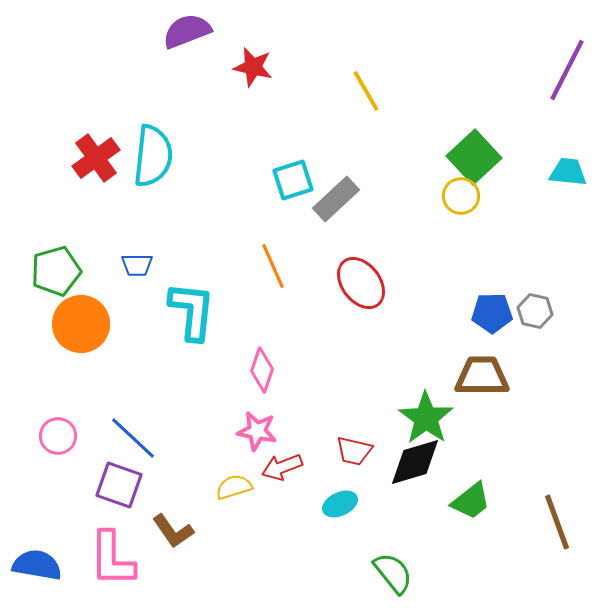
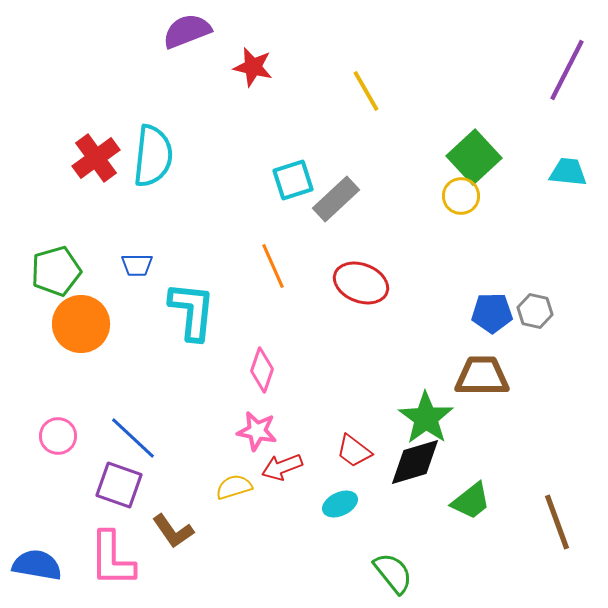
red ellipse: rotated 32 degrees counterclockwise
red trapezoid: rotated 24 degrees clockwise
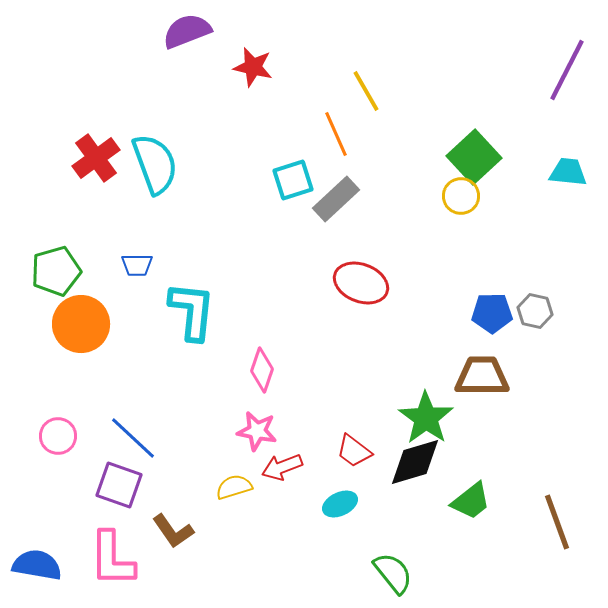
cyan semicircle: moved 2 px right, 8 px down; rotated 26 degrees counterclockwise
orange line: moved 63 px right, 132 px up
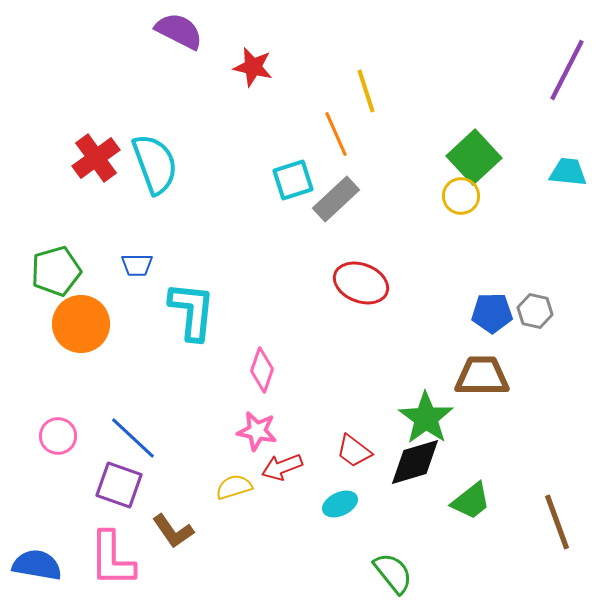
purple semicircle: moved 8 px left; rotated 48 degrees clockwise
yellow line: rotated 12 degrees clockwise
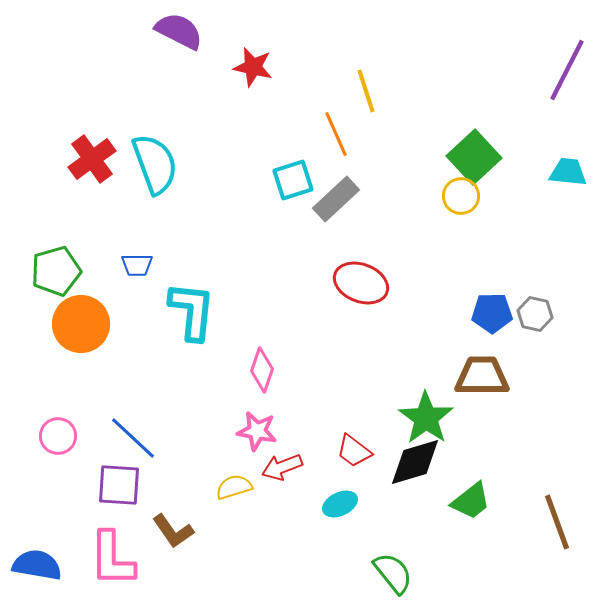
red cross: moved 4 px left, 1 px down
gray hexagon: moved 3 px down
purple square: rotated 15 degrees counterclockwise
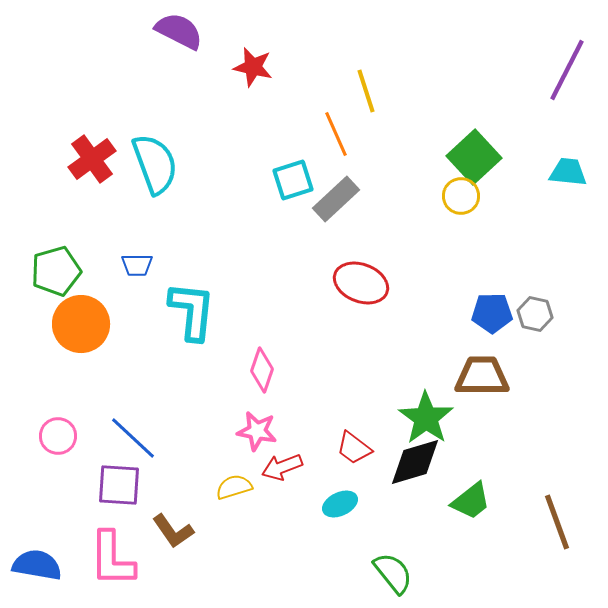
red trapezoid: moved 3 px up
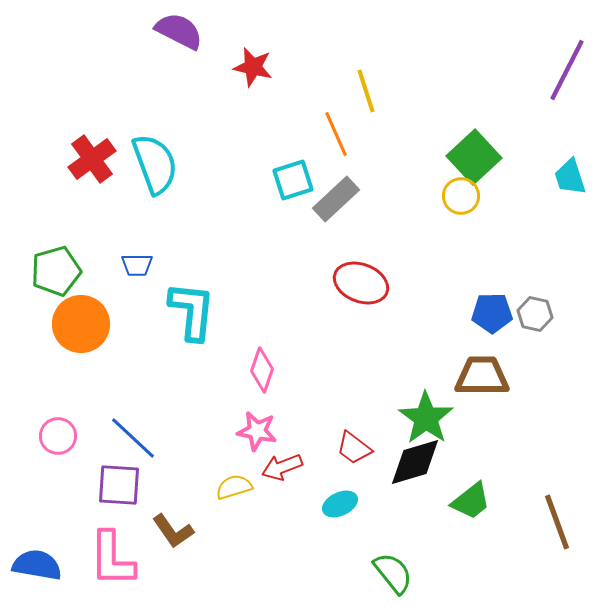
cyan trapezoid: moved 2 px right, 5 px down; rotated 114 degrees counterclockwise
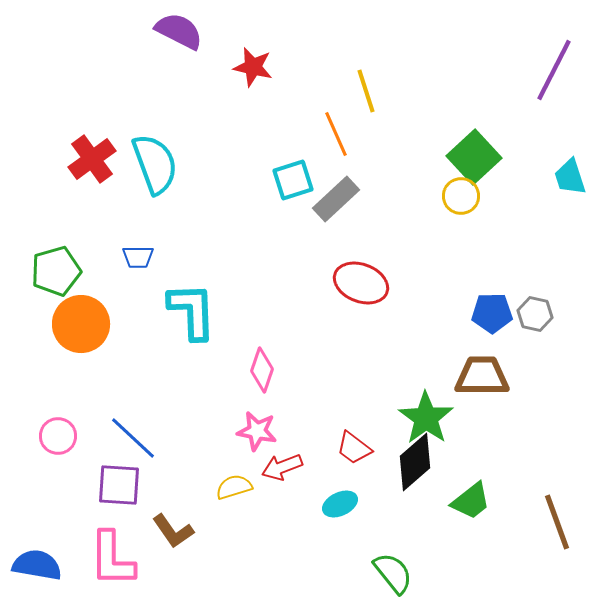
purple line: moved 13 px left
blue trapezoid: moved 1 px right, 8 px up
cyan L-shape: rotated 8 degrees counterclockwise
black diamond: rotated 24 degrees counterclockwise
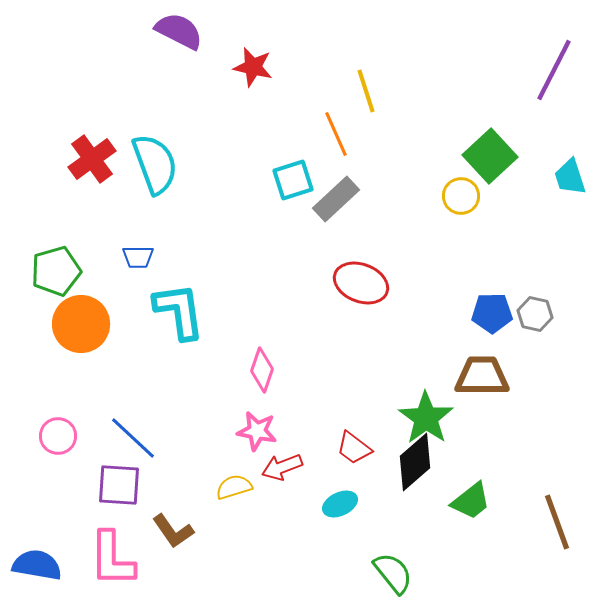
green square: moved 16 px right, 1 px up
cyan L-shape: moved 13 px left; rotated 6 degrees counterclockwise
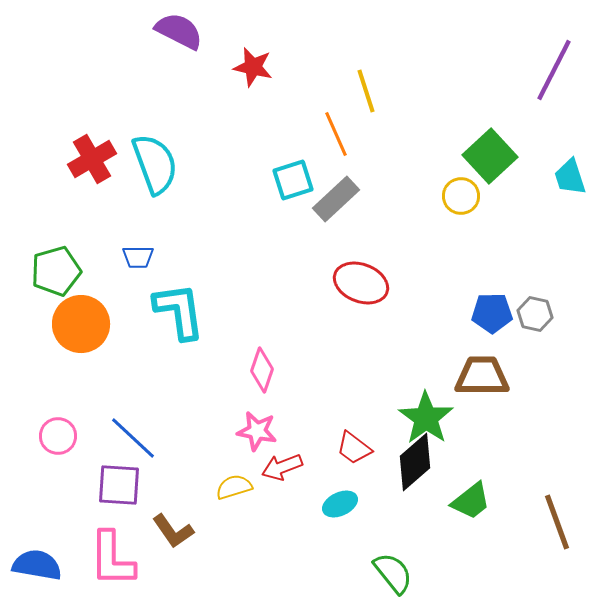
red cross: rotated 6 degrees clockwise
